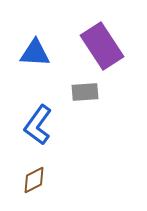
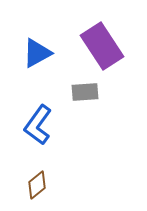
blue triangle: moved 2 px right; rotated 32 degrees counterclockwise
brown diamond: moved 3 px right, 5 px down; rotated 12 degrees counterclockwise
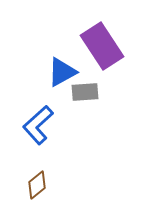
blue triangle: moved 25 px right, 19 px down
blue L-shape: rotated 12 degrees clockwise
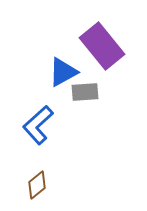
purple rectangle: rotated 6 degrees counterclockwise
blue triangle: moved 1 px right
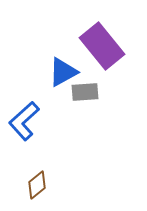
blue L-shape: moved 14 px left, 4 px up
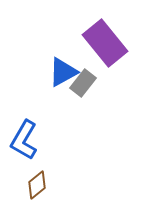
purple rectangle: moved 3 px right, 3 px up
gray rectangle: moved 2 px left, 9 px up; rotated 48 degrees counterclockwise
blue L-shape: moved 19 px down; rotated 18 degrees counterclockwise
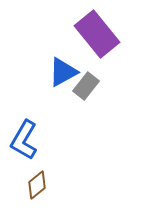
purple rectangle: moved 8 px left, 9 px up
gray rectangle: moved 3 px right, 3 px down
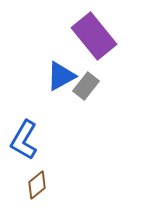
purple rectangle: moved 3 px left, 2 px down
blue triangle: moved 2 px left, 4 px down
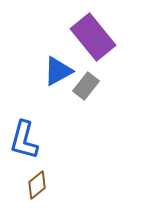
purple rectangle: moved 1 px left, 1 px down
blue triangle: moved 3 px left, 5 px up
blue L-shape: rotated 15 degrees counterclockwise
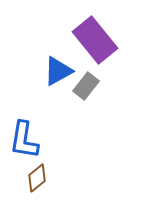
purple rectangle: moved 2 px right, 3 px down
blue L-shape: rotated 6 degrees counterclockwise
brown diamond: moved 7 px up
